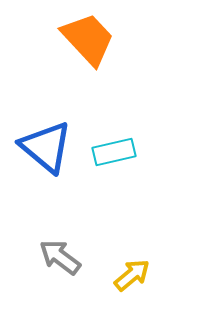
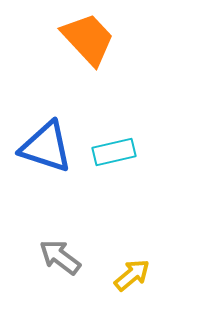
blue triangle: rotated 22 degrees counterclockwise
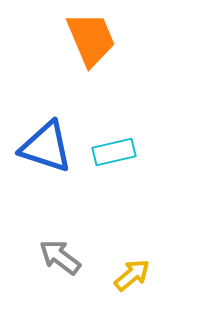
orange trapezoid: moved 3 px right; rotated 20 degrees clockwise
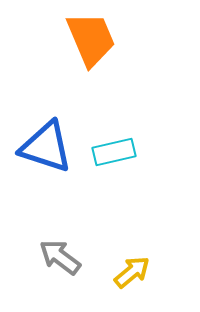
yellow arrow: moved 3 px up
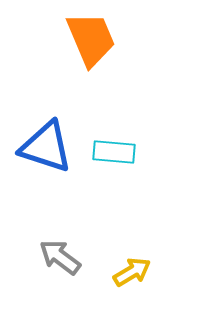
cyan rectangle: rotated 18 degrees clockwise
yellow arrow: rotated 9 degrees clockwise
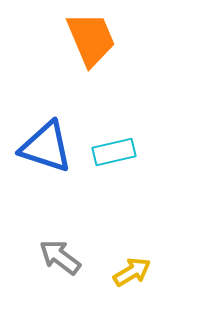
cyan rectangle: rotated 18 degrees counterclockwise
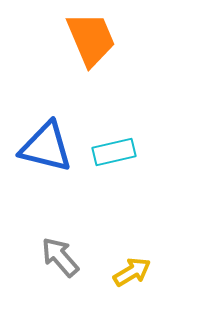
blue triangle: rotated 4 degrees counterclockwise
gray arrow: rotated 12 degrees clockwise
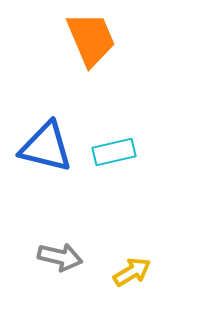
gray arrow: rotated 144 degrees clockwise
